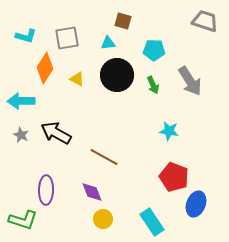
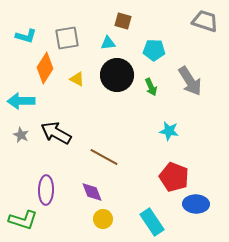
green arrow: moved 2 px left, 2 px down
blue ellipse: rotated 70 degrees clockwise
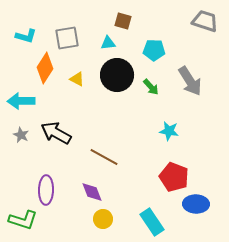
green arrow: rotated 18 degrees counterclockwise
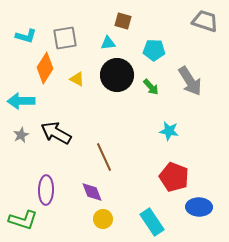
gray square: moved 2 px left
gray star: rotated 21 degrees clockwise
brown line: rotated 36 degrees clockwise
blue ellipse: moved 3 px right, 3 px down
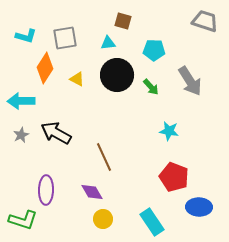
purple diamond: rotated 10 degrees counterclockwise
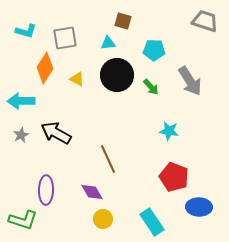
cyan L-shape: moved 5 px up
brown line: moved 4 px right, 2 px down
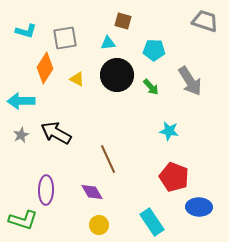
yellow circle: moved 4 px left, 6 px down
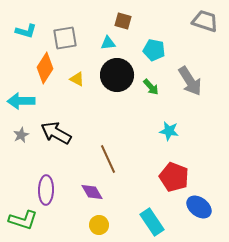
cyan pentagon: rotated 10 degrees clockwise
blue ellipse: rotated 35 degrees clockwise
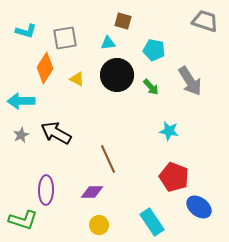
purple diamond: rotated 60 degrees counterclockwise
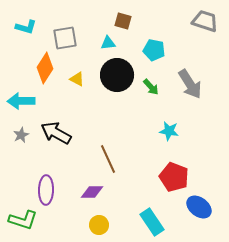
cyan L-shape: moved 4 px up
gray arrow: moved 3 px down
